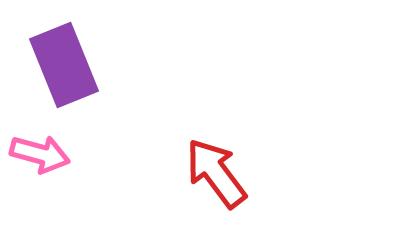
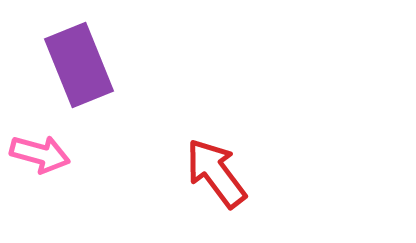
purple rectangle: moved 15 px right
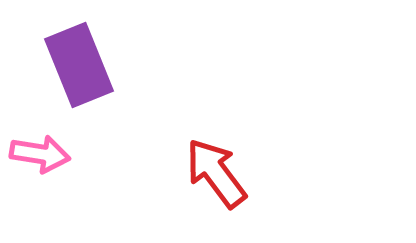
pink arrow: rotated 6 degrees counterclockwise
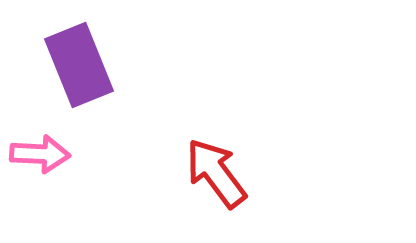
pink arrow: rotated 6 degrees counterclockwise
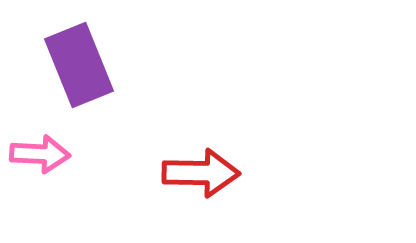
red arrow: moved 15 px left; rotated 128 degrees clockwise
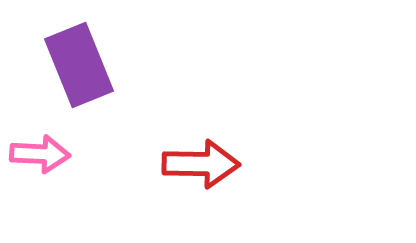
red arrow: moved 9 px up
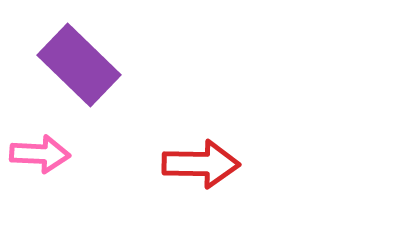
purple rectangle: rotated 24 degrees counterclockwise
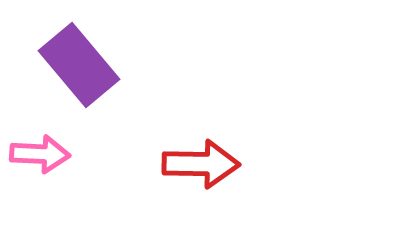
purple rectangle: rotated 6 degrees clockwise
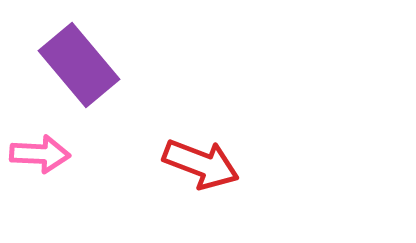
red arrow: rotated 20 degrees clockwise
